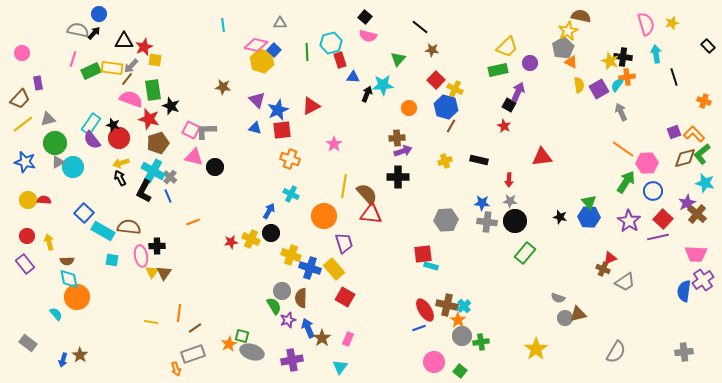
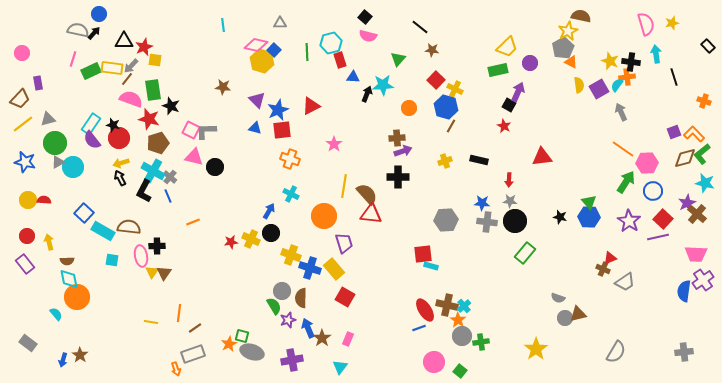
black cross at (623, 57): moved 8 px right, 5 px down
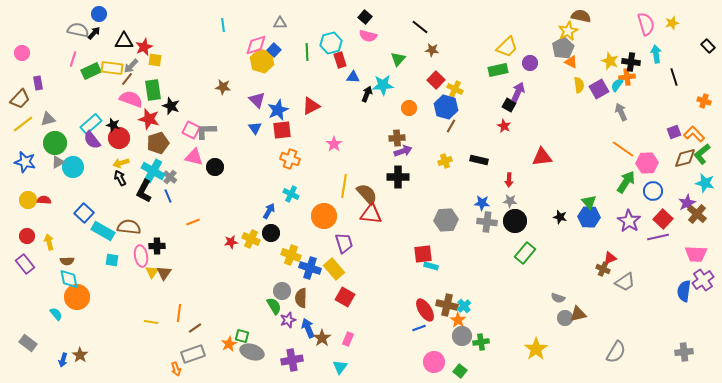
pink diamond at (256, 45): rotated 30 degrees counterclockwise
cyan rectangle at (91, 124): rotated 15 degrees clockwise
blue triangle at (255, 128): rotated 40 degrees clockwise
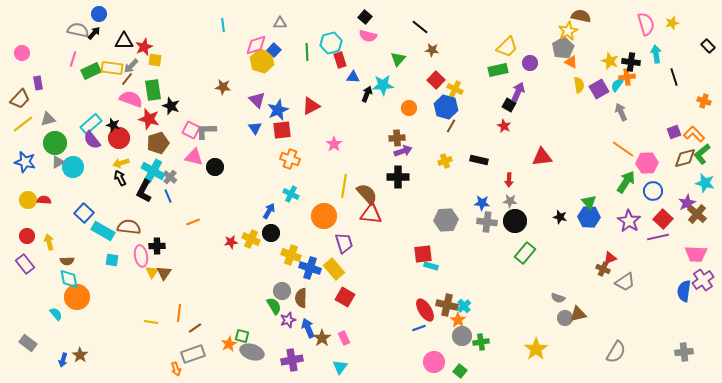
pink rectangle at (348, 339): moved 4 px left, 1 px up; rotated 48 degrees counterclockwise
